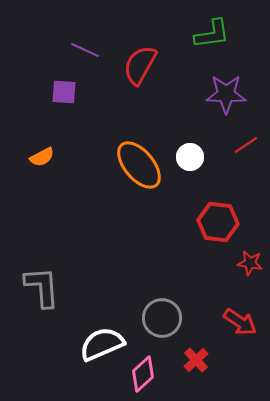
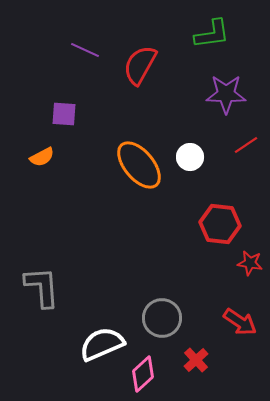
purple square: moved 22 px down
red hexagon: moved 2 px right, 2 px down
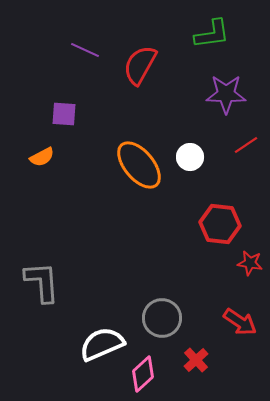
gray L-shape: moved 5 px up
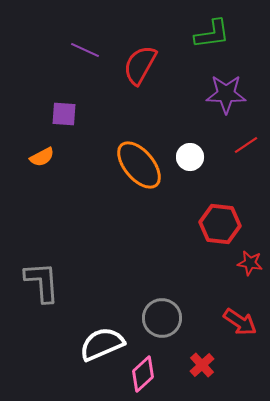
red cross: moved 6 px right, 5 px down
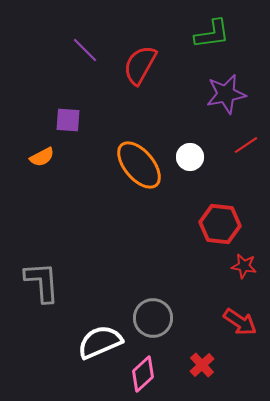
purple line: rotated 20 degrees clockwise
purple star: rotated 12 degrees counterclockwise
purple square: moved 4 px right, 6 px down
red star: moved 6 px left, 3 px down
gray circle: moved 9 px left
white semicircle: moved 2 px left, 2 px up
